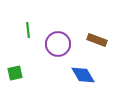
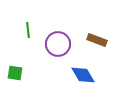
green square: rotated 21 degrees clockwise
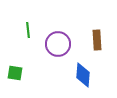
brown rectangle: rotated 66 degrees clockwise
blue diamond: rotated 35 degrees clockwise
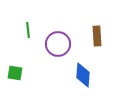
brown rectangle: moved 4 px up
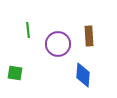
brown rectangle: moved 8 px left
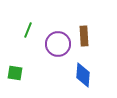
green line: rotated 28 degrees clockwise
brown rectangle: moved 5 px left
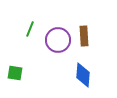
green line: moved 2 px right, 1 px up
purple circle: moved 4 px up
